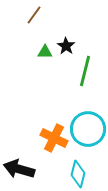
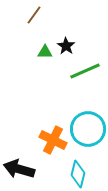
green line: rotated 52 degrees clockwise
orange cross: moved 1 px left, 2 px down
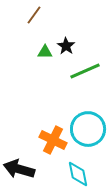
cyan diamond: rotated 24 degrees counterclockwise
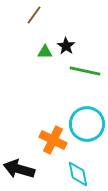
green line: rotated 36 degrees clockwise
cyan circle: moved 1 px left, 5 px up
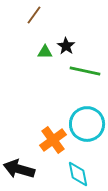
orange cross: rotated 28 degrees clockwise
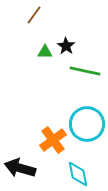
black arrow: moved 1 px right, 1 px up
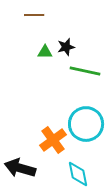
brown line: rotated 54 degrees clockwise
black star: moved 1 px down; rotated 24 degrees clockwise
cyan circle: moved 1 px left
